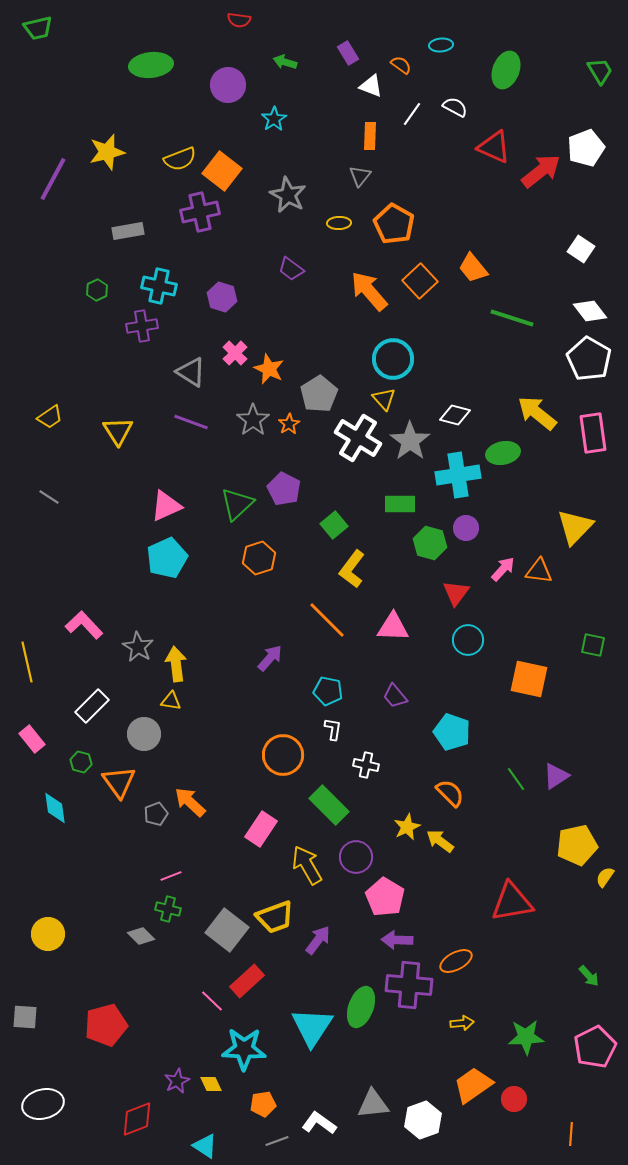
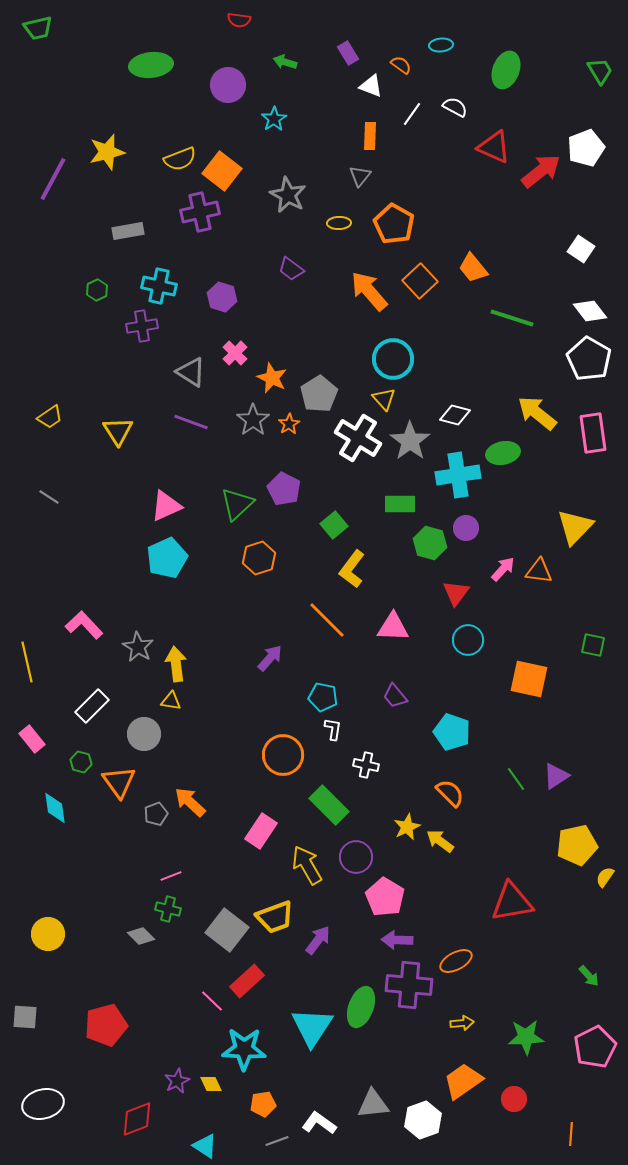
orange star at (269, 369): moved 3 px right, 9 px down
cyan pentagon at (328, 691): moved 5 px left, 6 px down
pink rectangle at (261, 829): moved 2 px down
orange trapezoid at (473, 1085): moved 10 px left, 4 px up
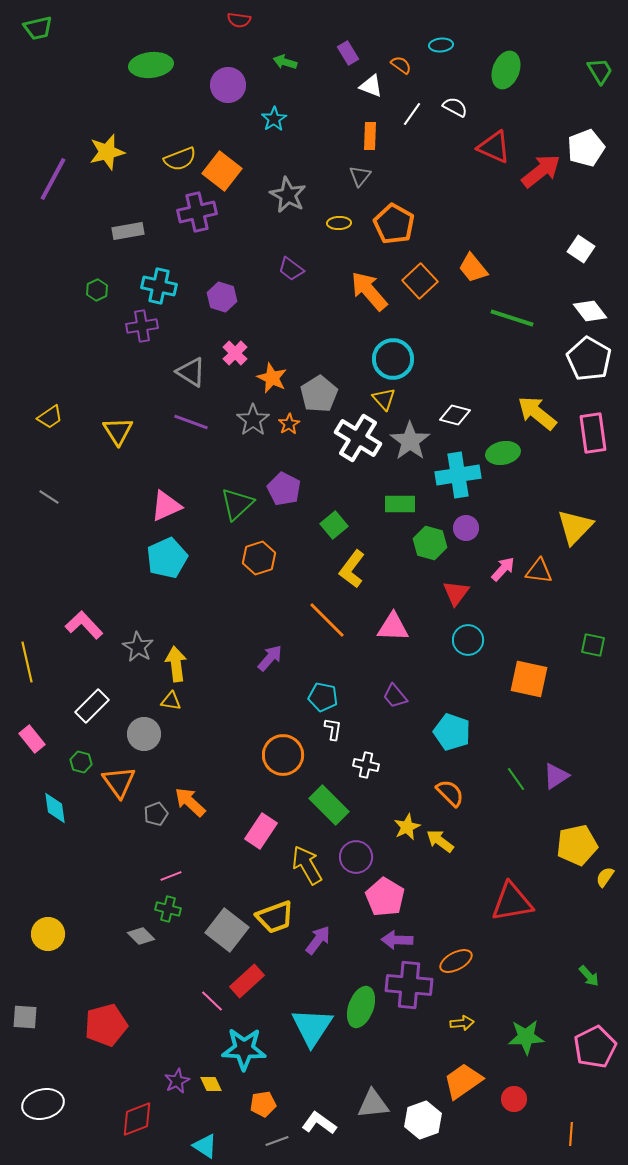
purple cross at (200, 212): moved 3 px left
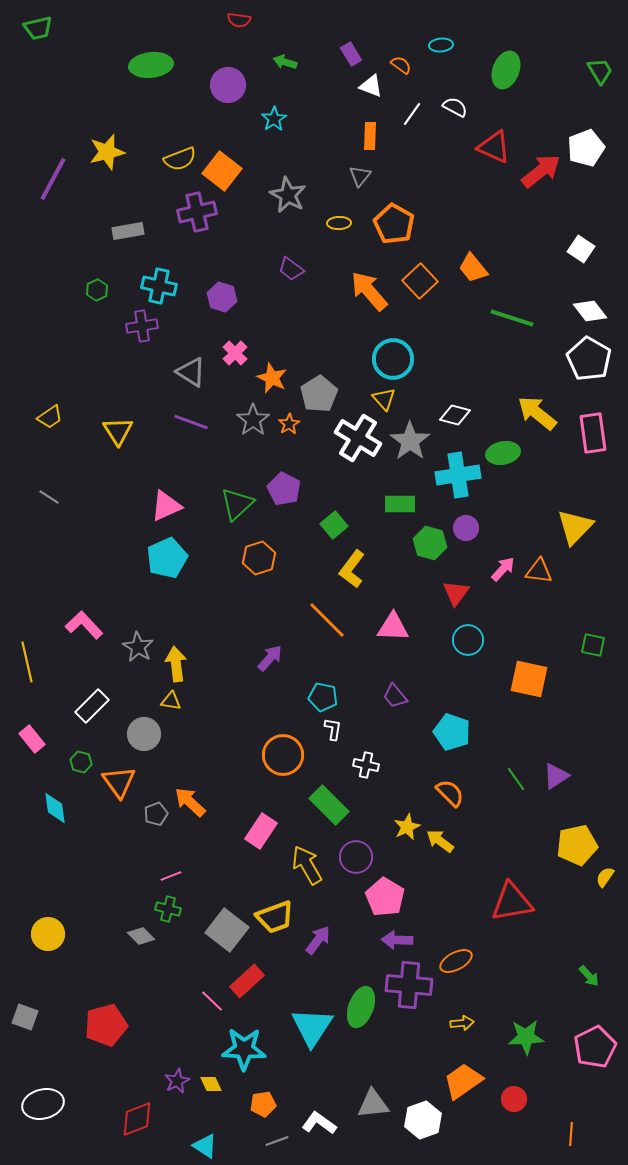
purple rectangle at (348, 53): moved 3 px right, 1 px down
gray square at (25, 1017): rotated 16 degrees clockwise
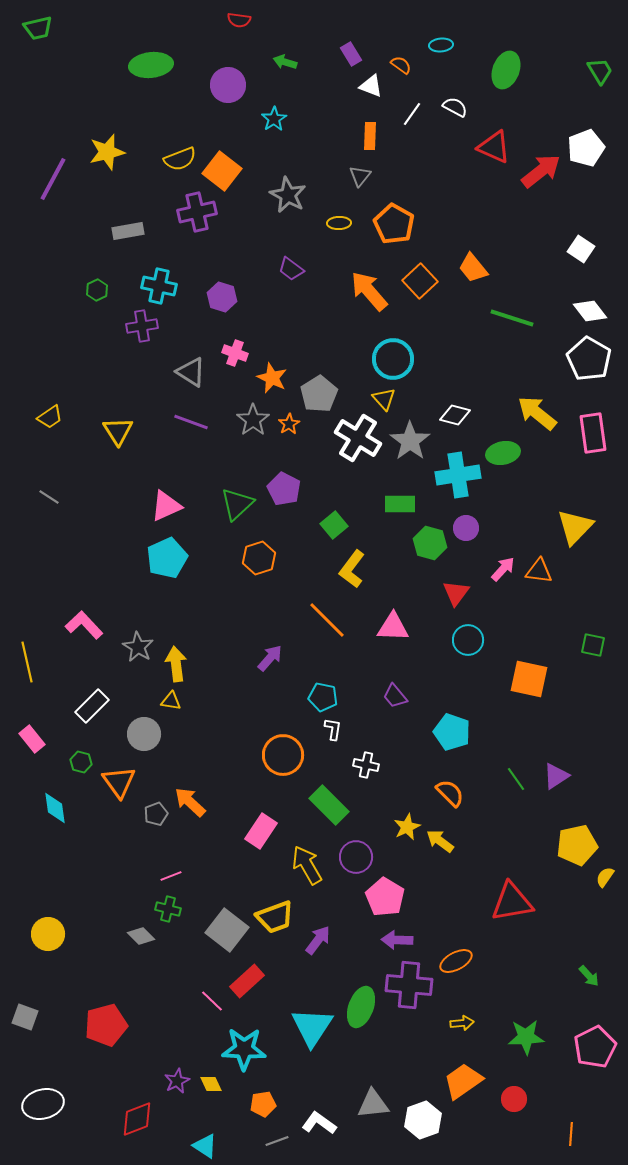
pink cross at (235, 353): rotated 25 degrees counterclockwise
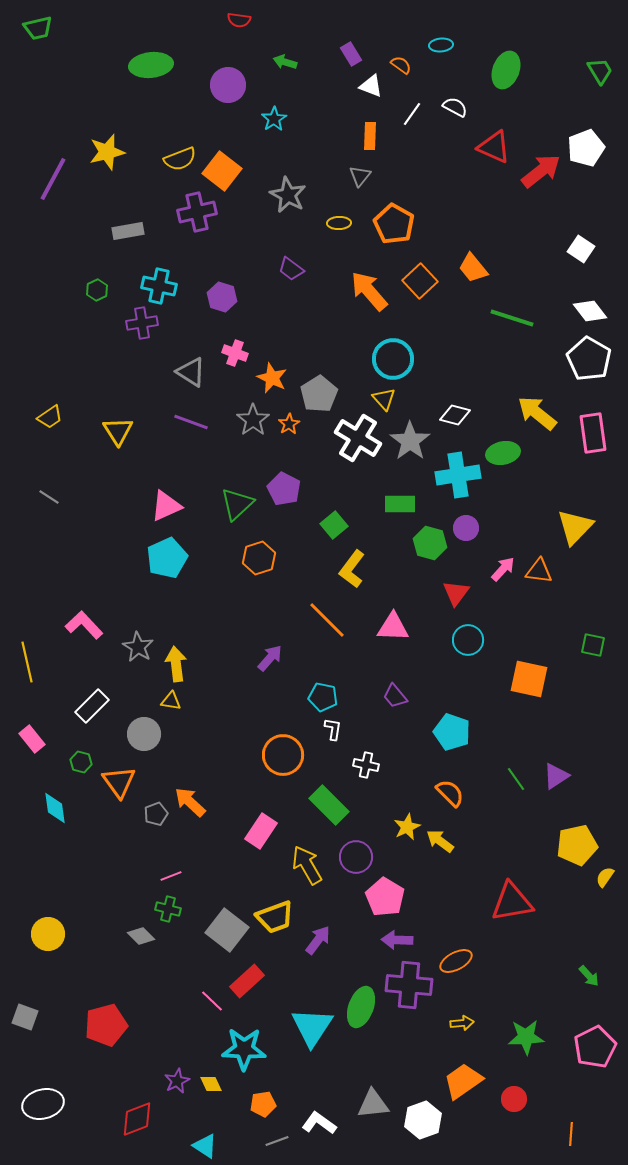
purple cross at (142, 326): moved 3 px up
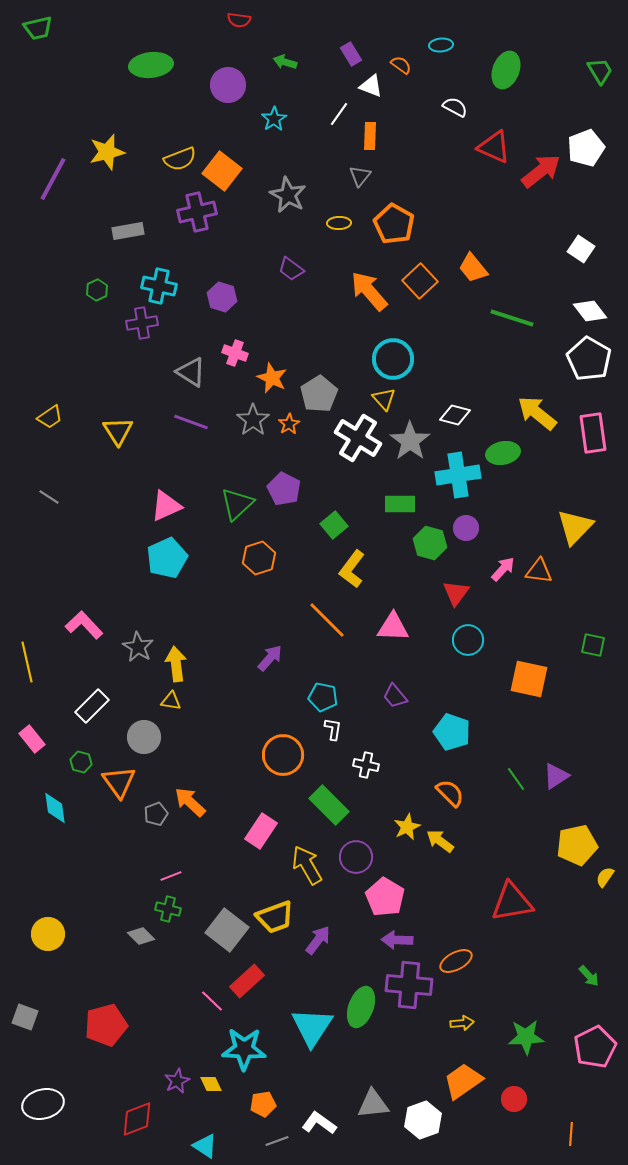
white line at (412, 114): moved 73 px left
gray circle at (144, 734): moved 3 px down
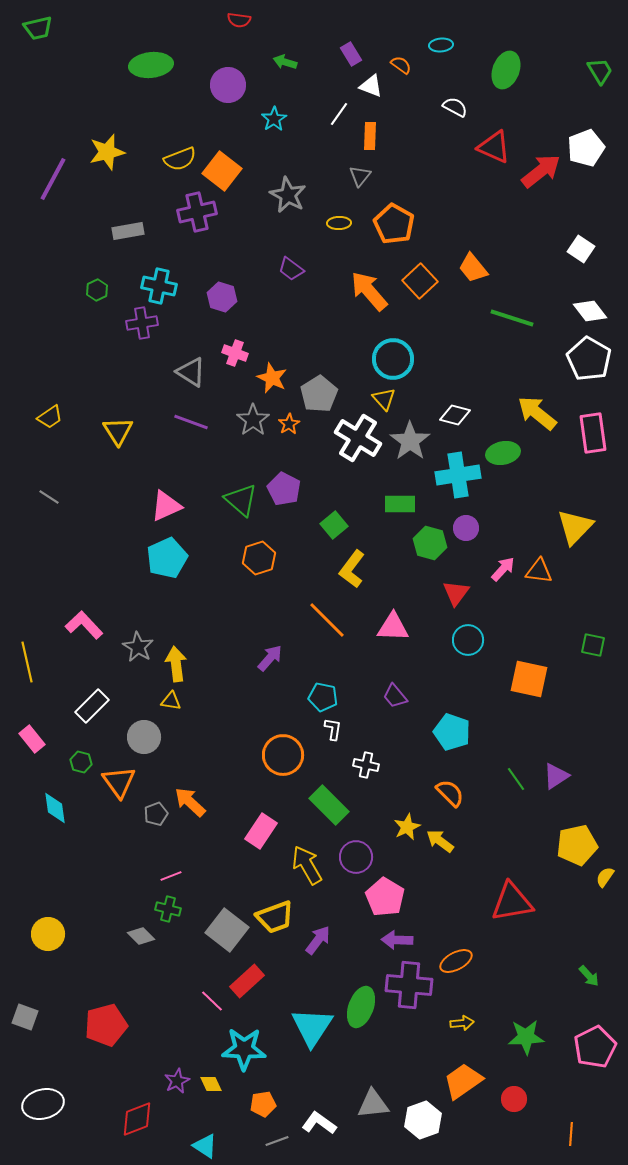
green triangle at (237, 504): moved 4 px right, 4 px up; rotated 36 degrees counterclockwise
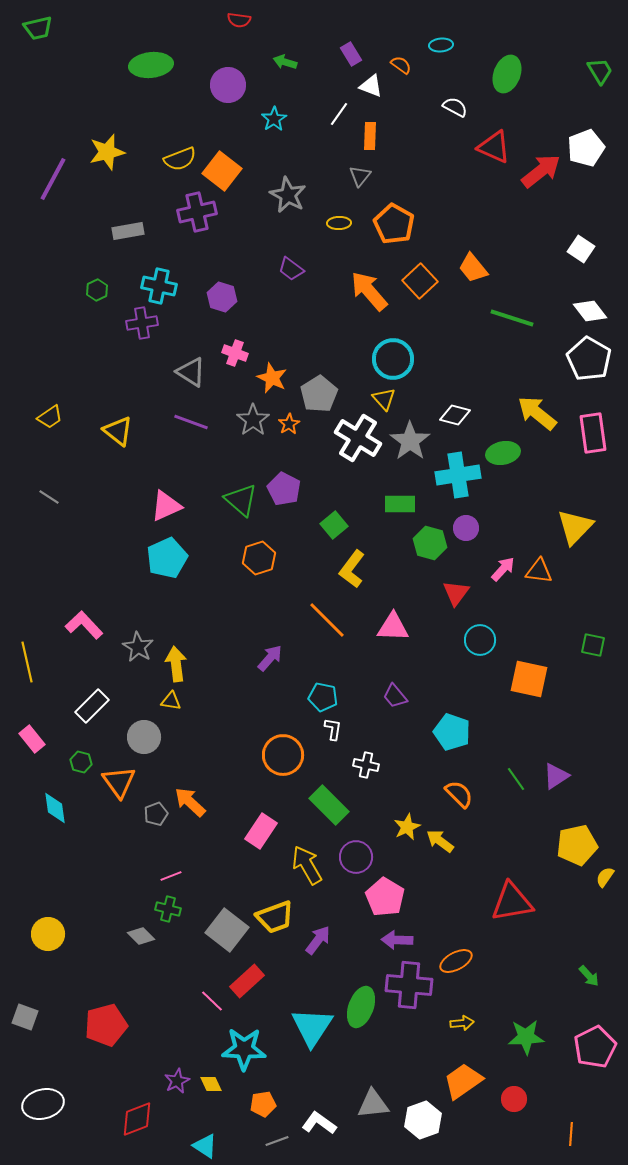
green ellipse at (506, 70): moved 1 px right, 4 px down
yellow triangle at (118, 431): rotated 20 degrees counterclockwise
cyan circle at (468, 640): moved 12 px right
orange semicircle at (450, 793): moved 9 px right, 1 px down
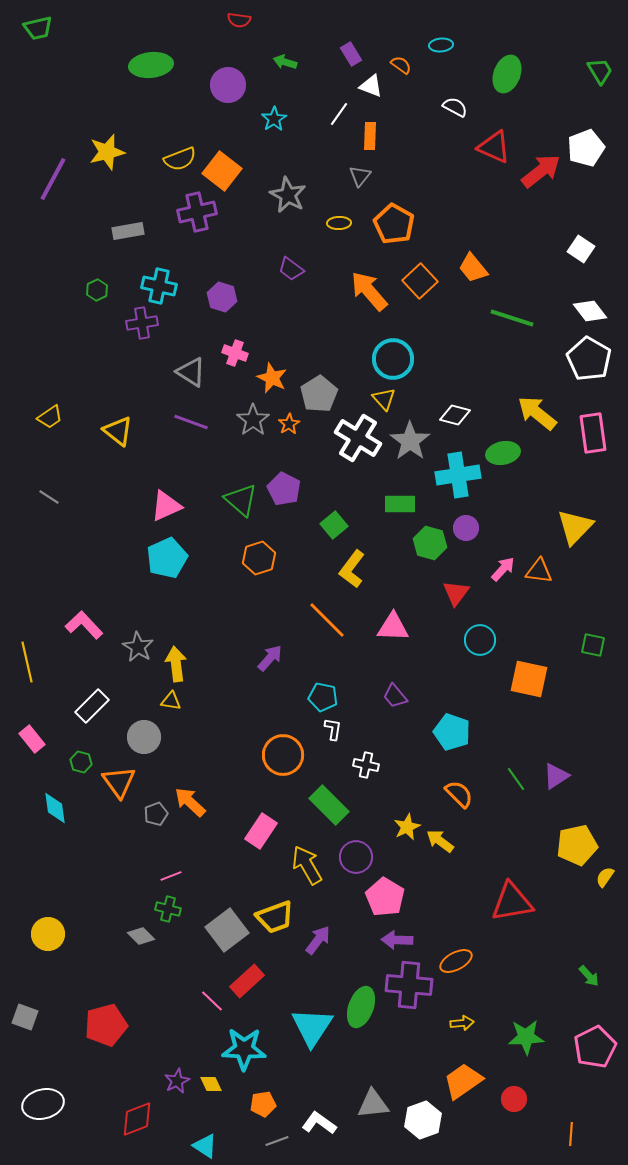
gray square at (227, 930): rotated 15 degrees clockwise
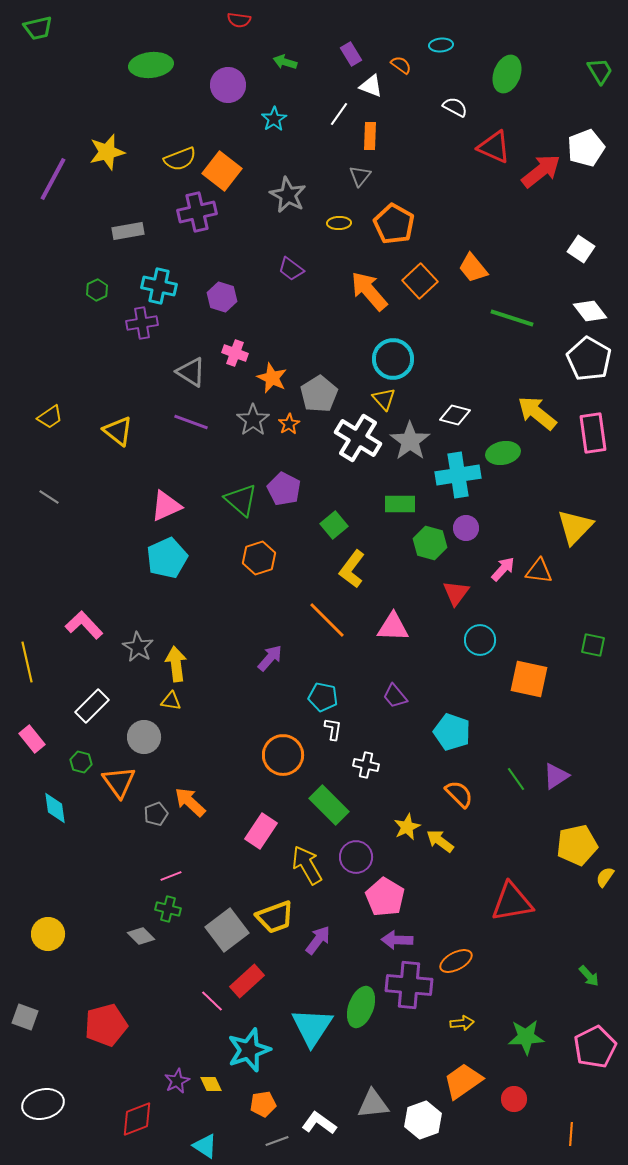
cyan star at (244, 1049): moved 5 px right, 1 px down; rotated 21 degrees counterclockwise
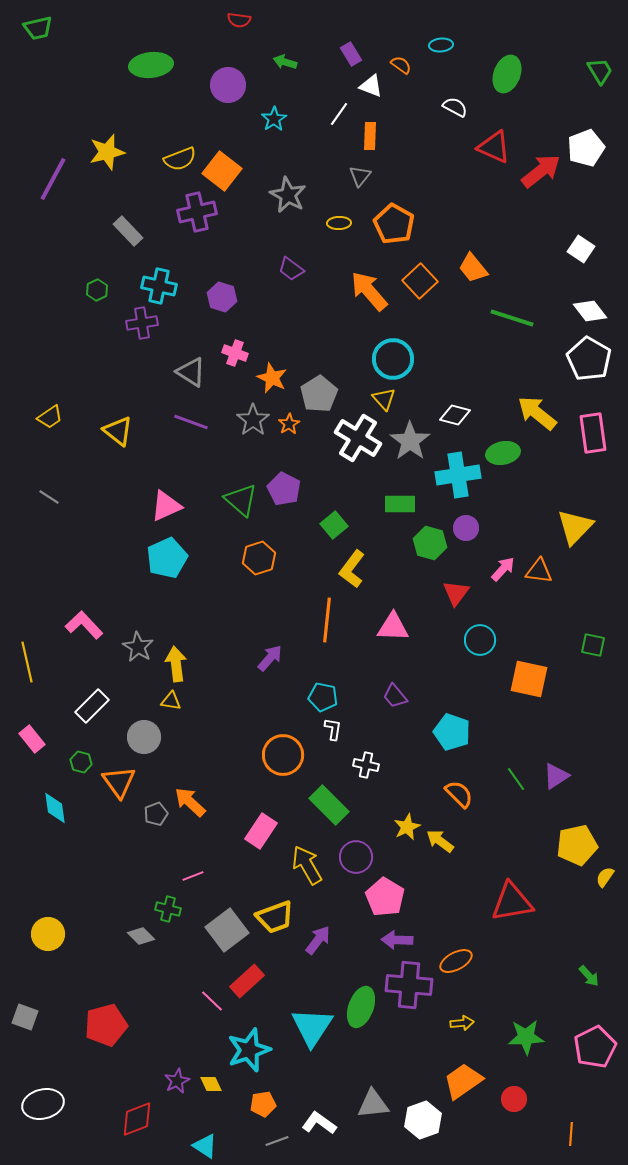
gray rectangle at (128, 231): rotated 56 degrees clockwise
orange line at (327, 620): rotated 51 degrees clockwise
pink line at (171, 876): moved 22 px right
